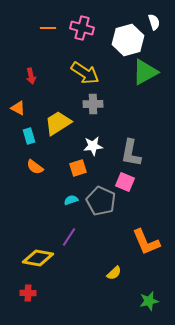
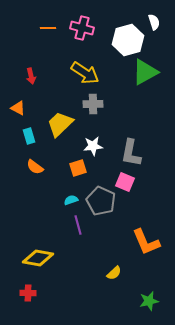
yellow trapezoid: moved 2 px right, 1 px down; rotated 12 degrees counterclockwise
purple line: moved 9 px right, 12 px up; rotated 48 degrees counterclockwise
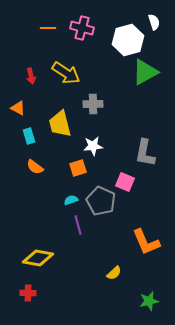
yellow arrow: moved 19 px left
yellow trapezoid: rotated 60 degrees counterclockwise
gray L-shape: moved 14 px right
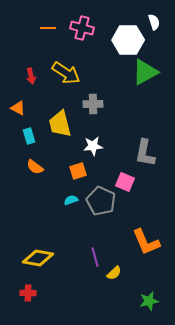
white hexagon: rotated 16 degrees clockwise
orange square: moved 3 px down
purple line: moved 17 px right, 32 px down
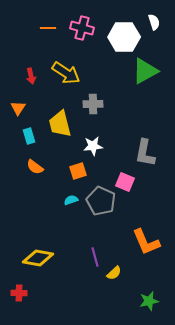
white hexagon: moved 4 px left, 3 px up
green triangle: moved 1 px up
orange triangle: rotated 35 degrees clockwise
red cross: moved 9 px left
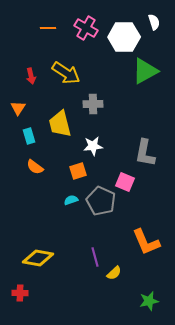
pink cross: moved 4 px right; rotated 15 degrees clockwise
red cross: moved 1 px right
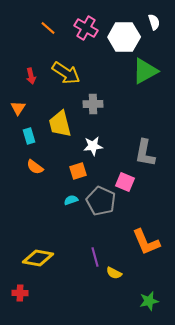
orange line: rotated 42 degrees clockwise
yellow semicircle: rotated 70 degrees clockwise
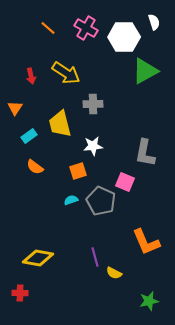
orange triangle: moved 3 px left
cyan rectangle: rotated 70 degrees clockwise
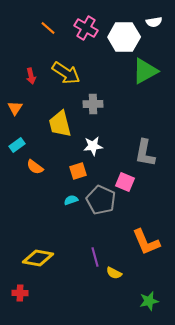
white semicircle: rotated 98 degrees clockwise
cyan rectangle: moved 12 px left, 9 px down
gray pentagon: moved 1 px up
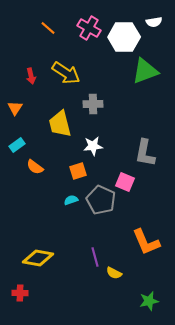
pink cross: moved 3 px right
green triangle: rotated 8 degrees clockwise
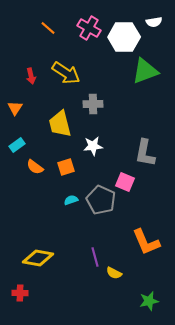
orange square: moved 12 px left, 4 px up
